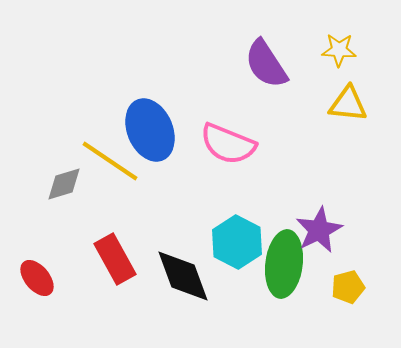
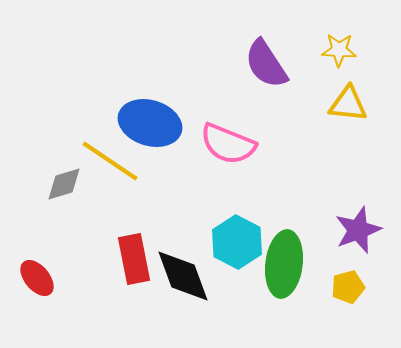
blue ellipse: moved 7 px up; rotated 50 degrees counterclockwise
purple star: moved 39 px right; rotated 6 degrees clockwise
red rectangle: moved 19 px right; rotated 18 degrees clockwise
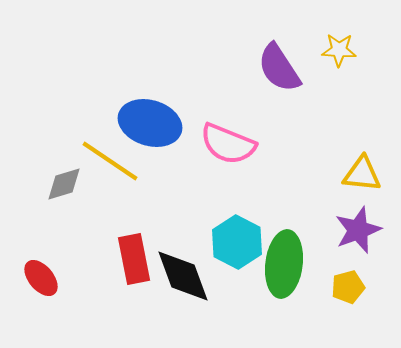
purple semicircle: moved 13 px right, 4 px down
yellow triangle: moved 14 px right, 70 px down
red ellipse: moved 4 px right
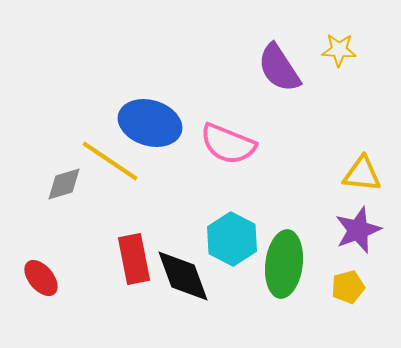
cyan hexagon: moved 5 px left, 3 px up
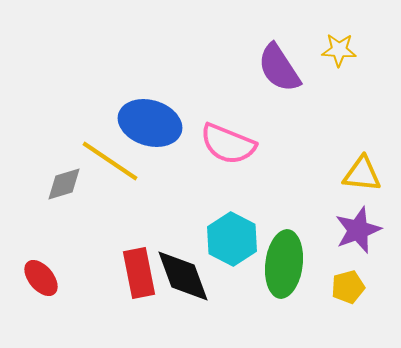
red rectangle: moved 5 px right, 14 px down
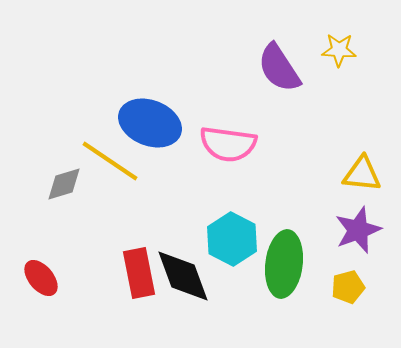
blue ellipse: rotated 4 degrees clockwise
pink semicircle: rotated 14 degrees counterclockwise
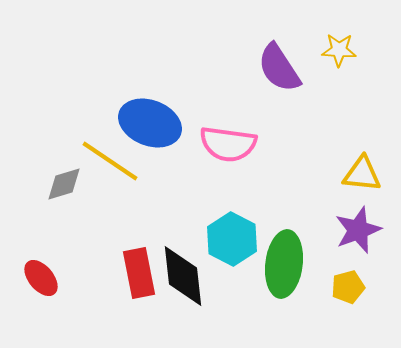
black diamond: rotated 14 degrees clockwise
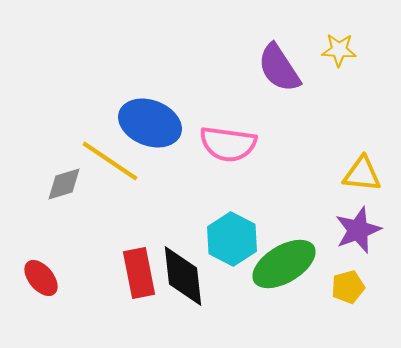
green ellipse: rotated 52 degrees clockwise
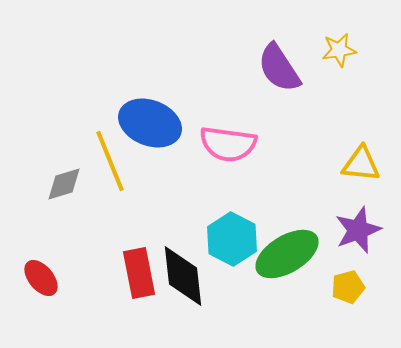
yellow star: rotated 12 degrees counterclockwise
yellow line: rotated 34 degrees clockwise
yellow triangle: moved 1 px left, 10 px up
green ellipse: moved 3 px right, 10 px up
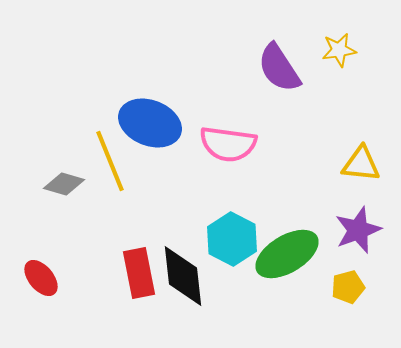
gray diamond: rotated 33 degrees clockwise
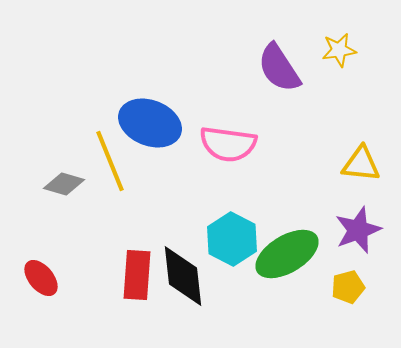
red rectangle: moved 2 px left, 2 px down; rotated 15 degrees clockwise
